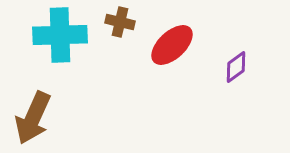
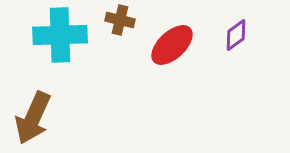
brown cross: moved 2 px up
purple diamond: moved 32 px up
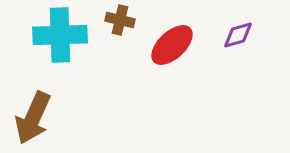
purple diamond: moved 2 px right; rotated 20 degrees clockwise
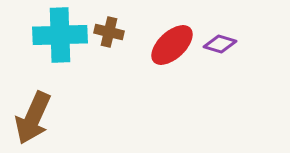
brown cross: moved 11 px left, 12 px down
purple diamond: moved 18 px left, 9 px down; rotated 32 degrees clockwise
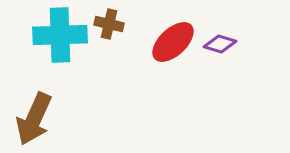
brown cross: moved 8 px up
red ellipse: moved 1 px right, 3 px up
brown arrow: moved 1 px right, 1 px down
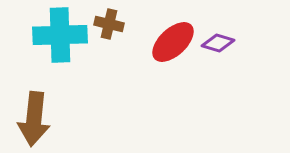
purple diamond: moved 2 px left, 1 px up
brown arrow: rotated 18 degrees counterclockwise
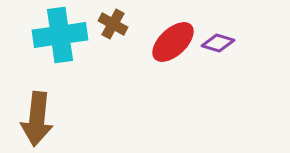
brown cross: moved 4 px right; rotated 16 degrees clockwise
cyan cross: rotated 6 degrees counterclockwise
brown arrow: moved 3 px right
